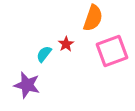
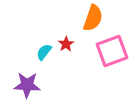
cyan semicircle: moved 2 px up
purple star: rotated 12 degrees counterclockwise
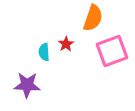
cyan semicircle: rotated 42 degrees counterclockwise
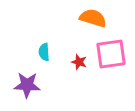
orange semicircle: rotated 92 degrees counterclockwise
red star: moved 13 px right, 18 px down; rotated 21 degrees counterclockwise
pink square: moved 1 px left, 3 px down; rotated 12 degrees clockwise
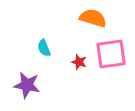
cyan semicircle: moved 4 px up; rotated 18 degrees counterclockwise
purple star: rotated 8 degrees clockwise
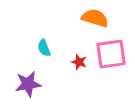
orange semicircle: moved 2 px right
purple star: moved 1 px right, 1 px up; rotated 20 degrees counterclockwise
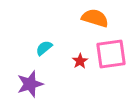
cyan semicircle: rotated 72 degrees clockwise
red star: moved 1 px right, 1 px up; rotated 21 degrees clockwise
purple star: moved 2 px right; rotated 8 degrees counterclockwise
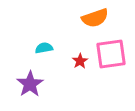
orange semicircle: rotated 144 degrees clockwise
cyan semicircle: rotated 30 degrees clockwise
purple star: rotated 16 degrees counterclockwise
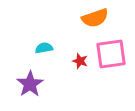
red star: rotated 21 degrees counterclockwise
